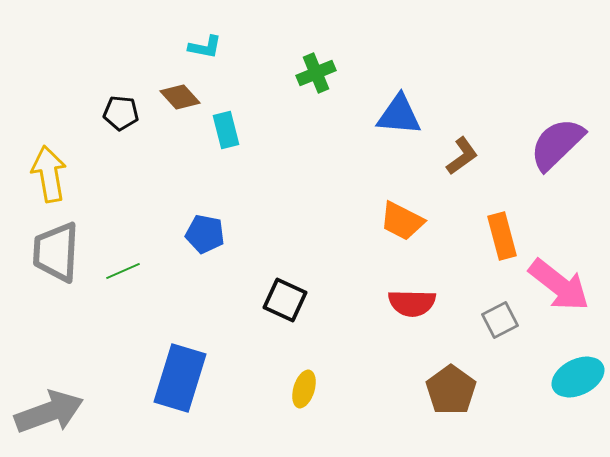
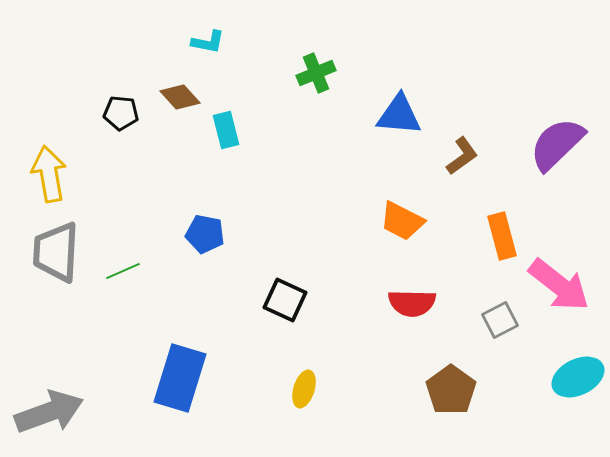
cyan L-shape: moved 3 px right, 5 px up
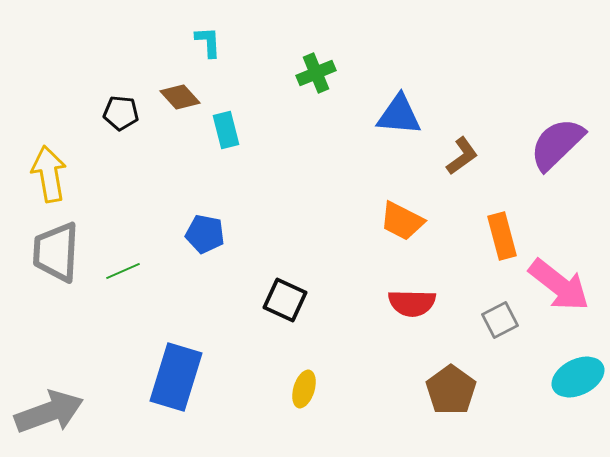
cyan L-shape: rotated 104 degrees counterclockwise
blue rectangle: moved 4 px left, 1 px up
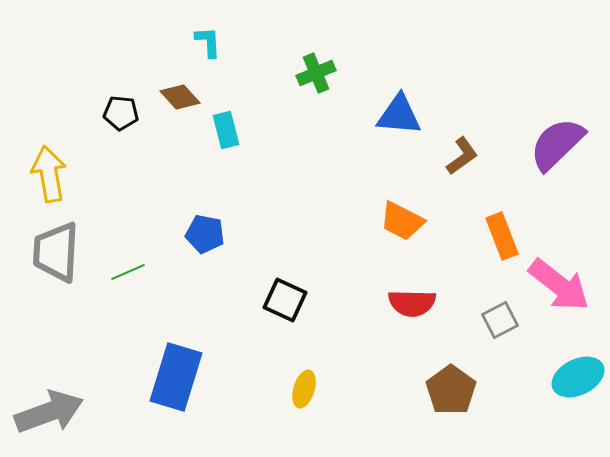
orange rectangle: rotated 6 degrees counterclockwise
green line: moved 5 px right, 1 px down
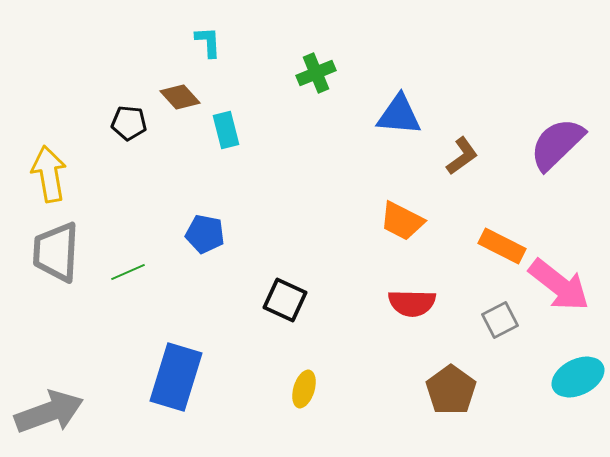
black pentagon: moved 8 px right, 10 px down
orange rectangle: moved 10 px down; rotated 42 degrees counterclockwise
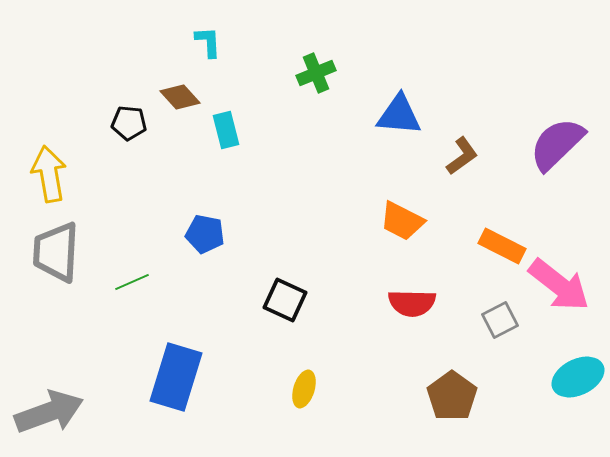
green line: moved 4 px right, 10 px down
brown pentagon: moved 1 px right, 6 px down
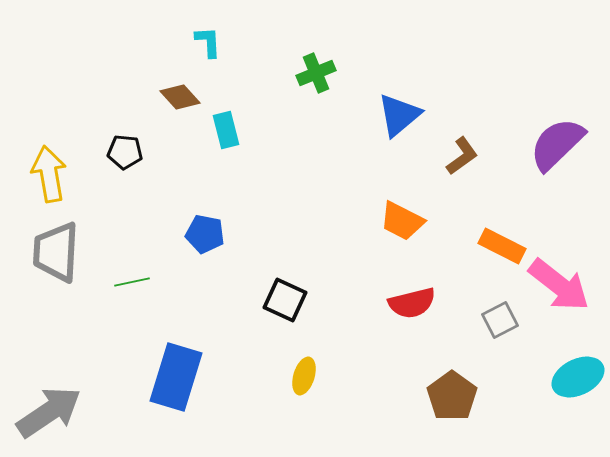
blue triangle: rotated 45 degrees counterclockwise
black pentagon: moved 4 px left, 29 px down
green line: rotated 12 degrees clockwise
red semicircle: rotated 15 degrees counterclockwise
yellow ellipse: moved 13 px up
gray arrow: rotated 14 degrees counterclockwise
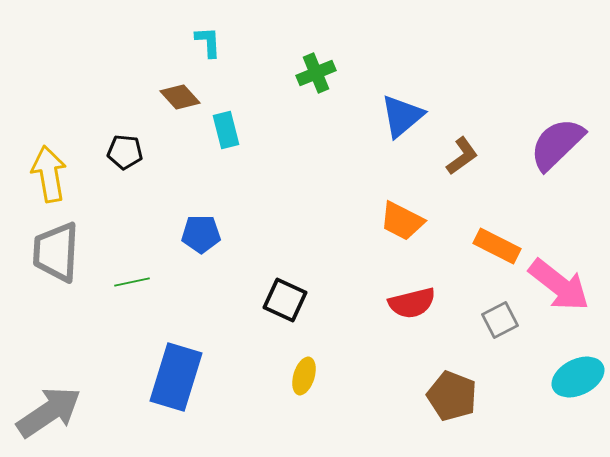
blue triangle: moved 3 px right, 1 px down
blue pentagon: moved 4 px left; rotated 12 degrees counterclockwise
orange rectangle: moved 5 px left
brown pentagon: rotated 15 degrees counterclockwise
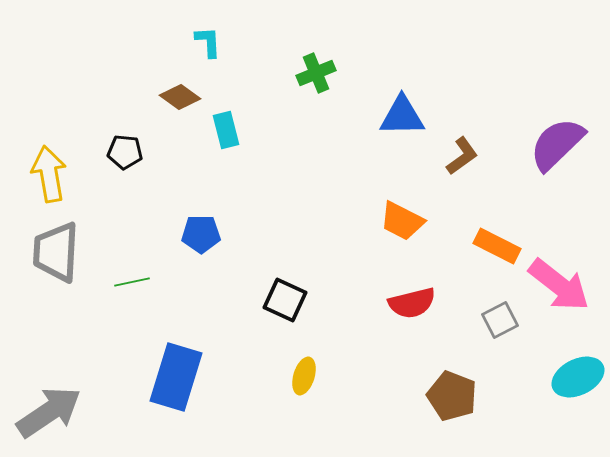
brown diamond: rotated 12 degrees counterclockwise
blue triangle: rotated 39 degrees clockwise
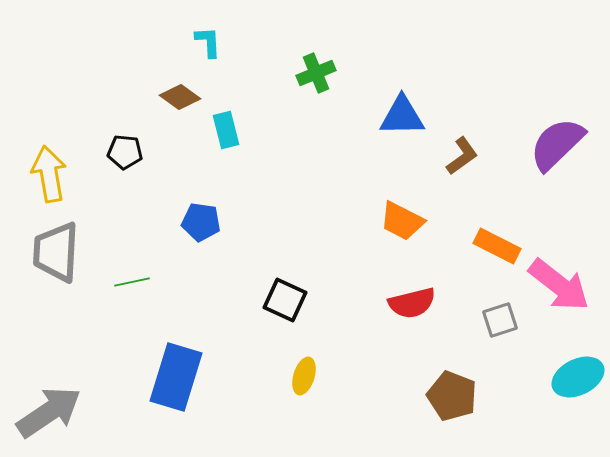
blue pentagon: moved 12 px up; rotated 9 degrees clockwise
gray square: rotated 9 degrees clockwise
